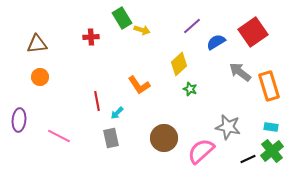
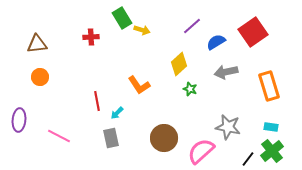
gray arrow: moved 14 px left; rotated 50 degrees counterclockwise
black line: rotated 28 degrees counterclockwise
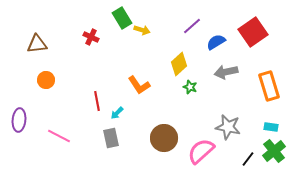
red cross: rotated 28 degrees clockwise
orange circle: moved 6 px right, 3 px down
green star: moved 2 px up
green cross: moved 2 px right
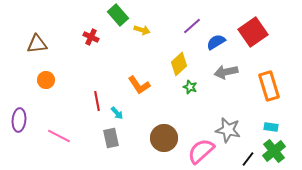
green rectangle: moved 4 px left, 3 px up; rotated 10 degrees counterclockwise
cyan arrow: rotated 88 degrees counterclockwise
gray star: moved 3 px down
